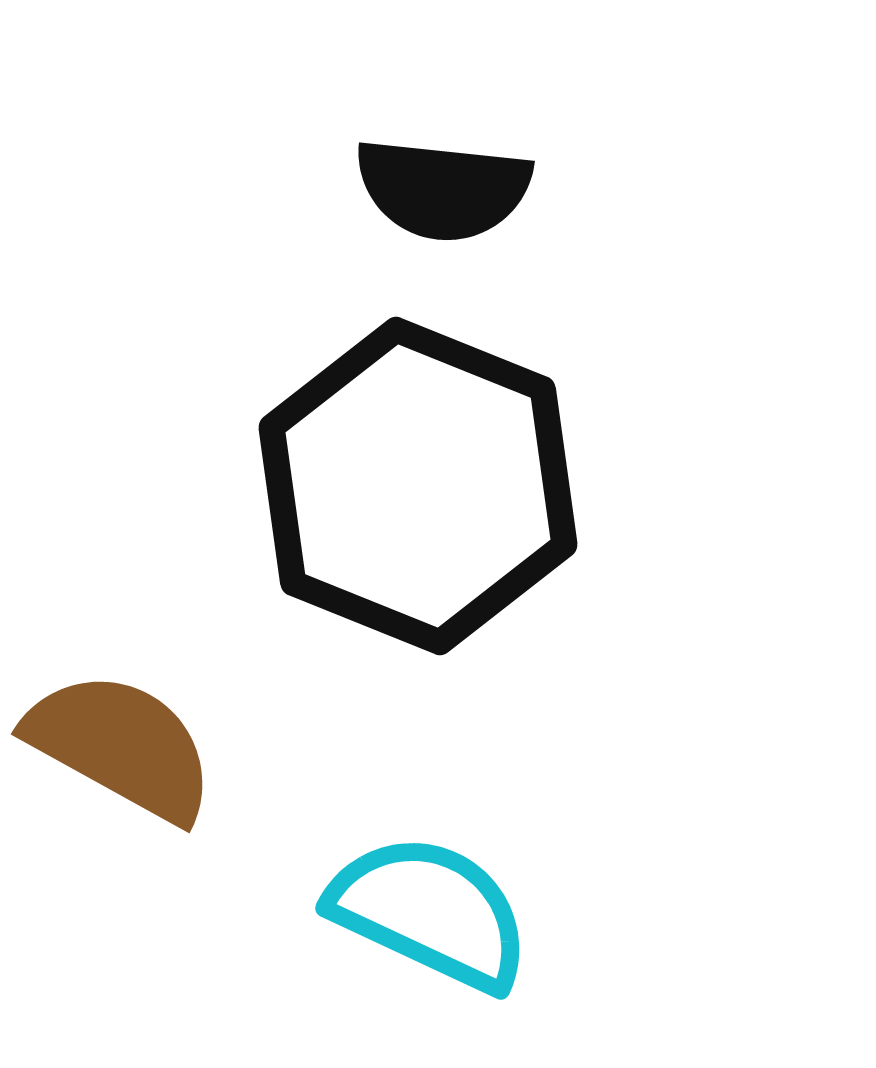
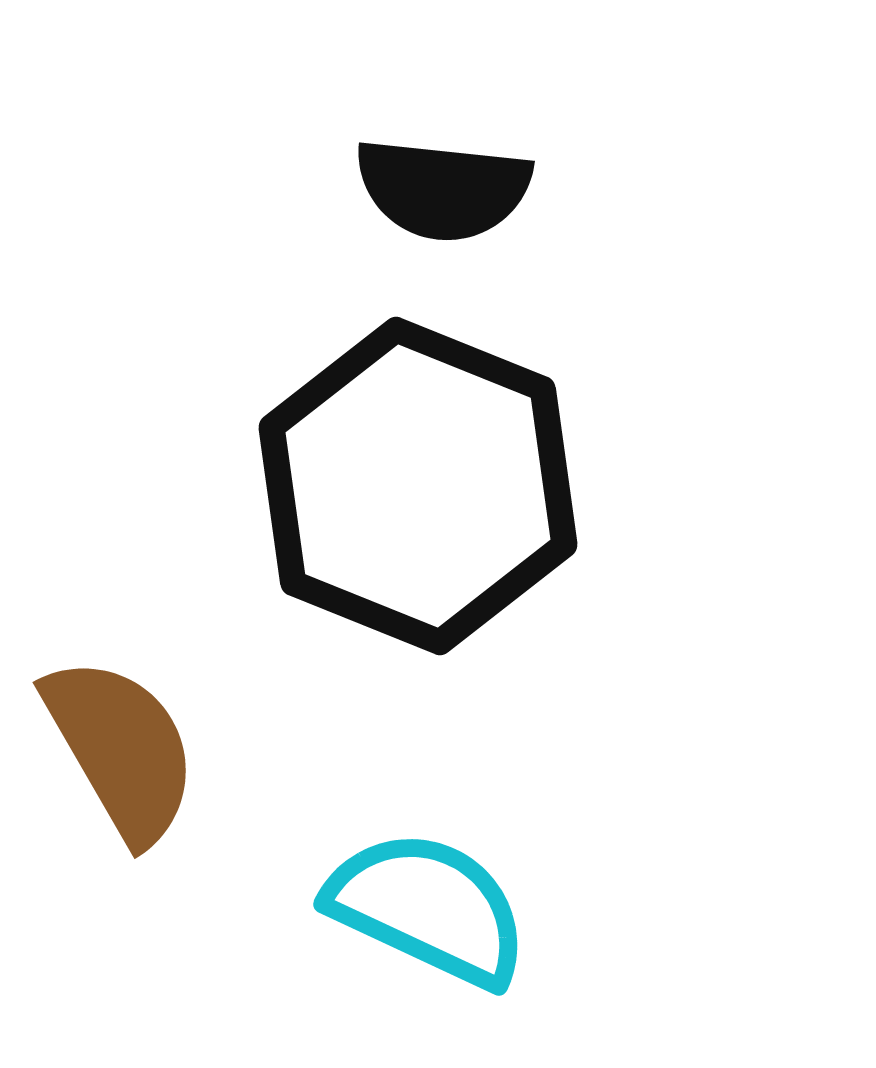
brown semicircle: moved 3 px down; rotated 31 degrees clockwise
cyan semicircle: moved 2 px left, 4 px up
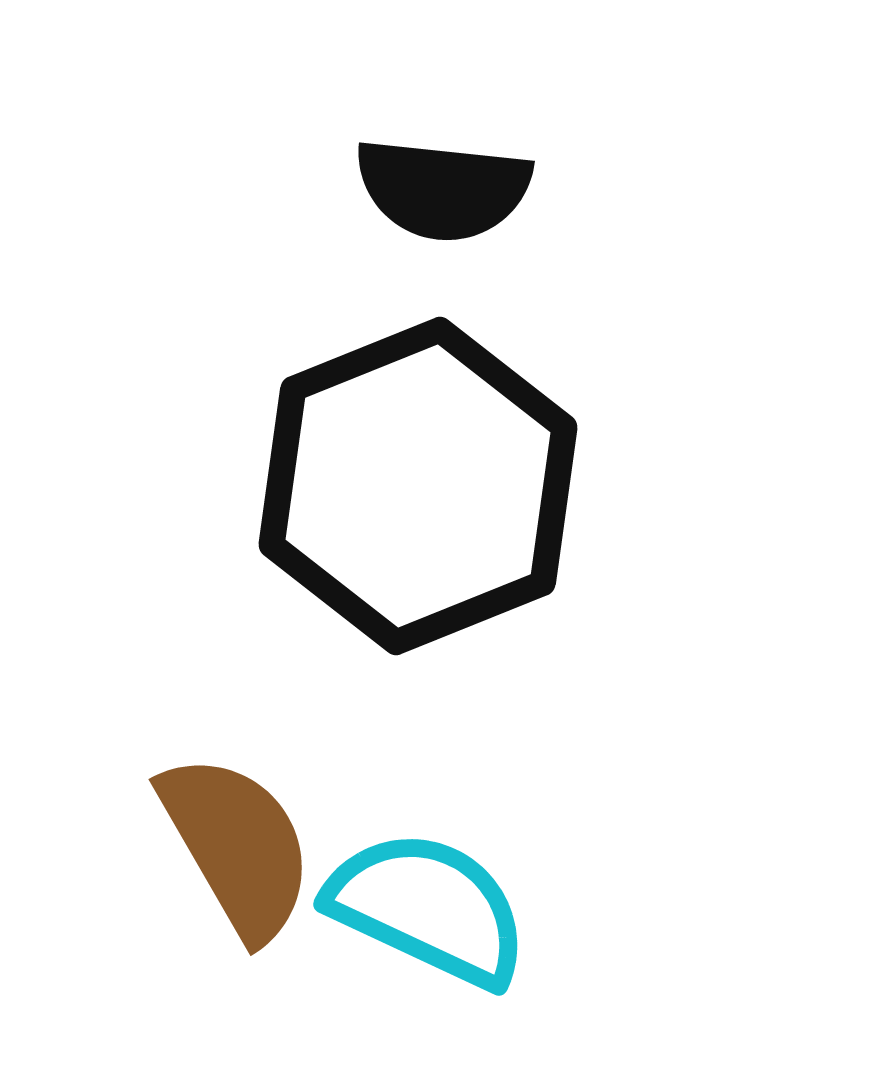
black hexagon: rotated 16 degrees clockwise
brown semicircle: moved 116 px right, 97 px down
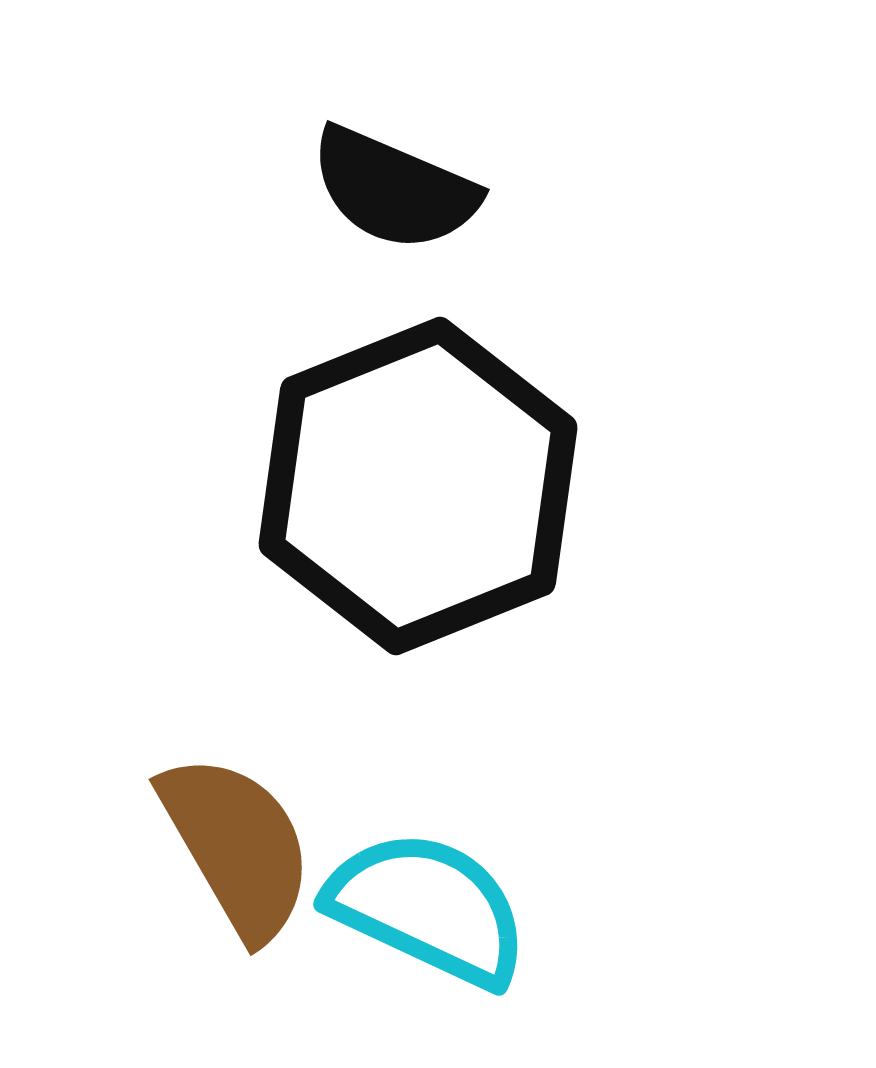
black semicircle: moved 49 px left; rotated 17 degrees clockwise
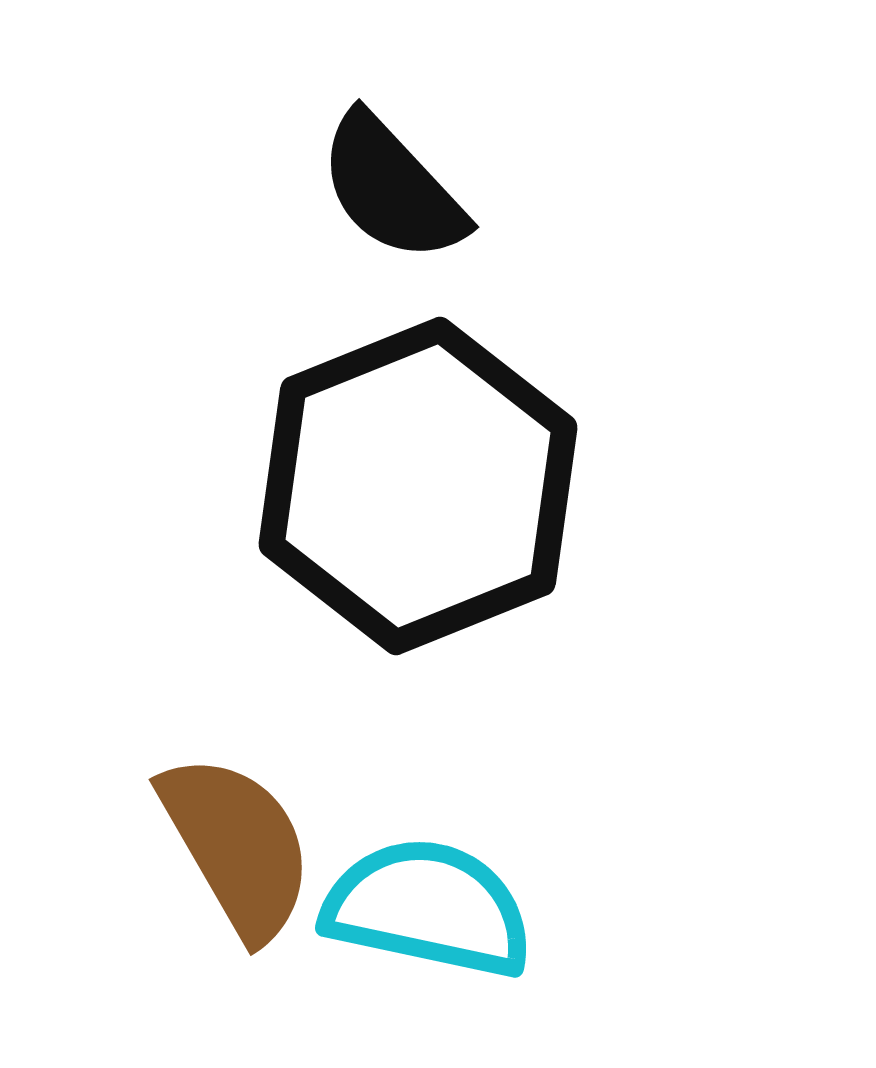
black semicircle: moved 2 px left, 1 px up; rotated 24 degrees clockwise
cyan semicircle: rotated 13 degrees counterclockwise
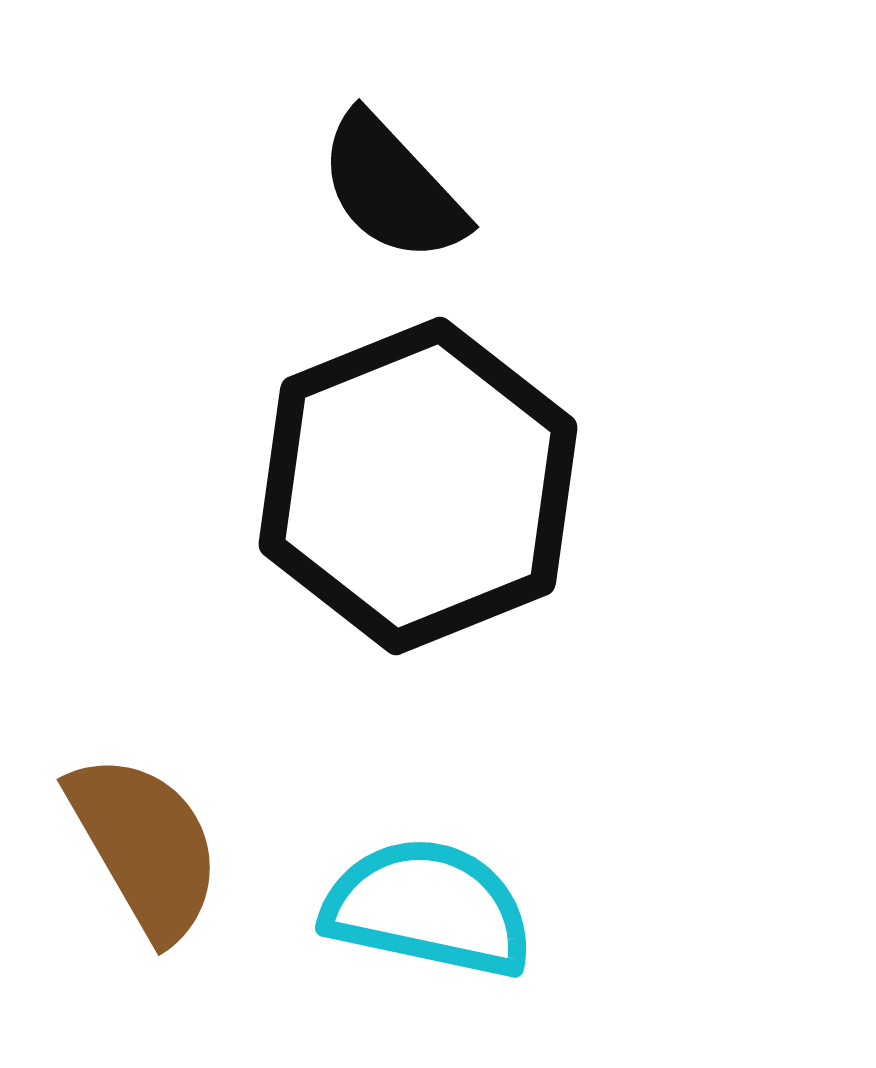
brown semicircle: moved 92 px left
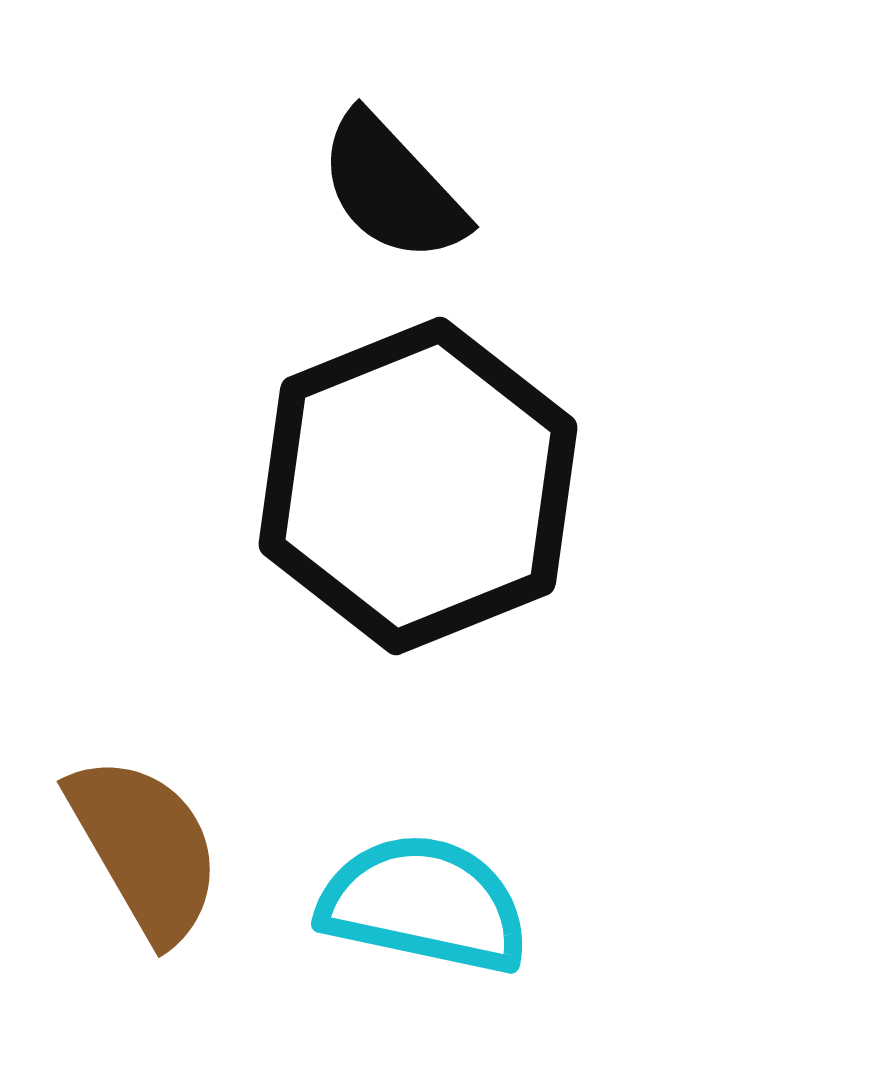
brown semicircle: moved 2 px down
cyan semicircle: moved 4 px left, 4 px up
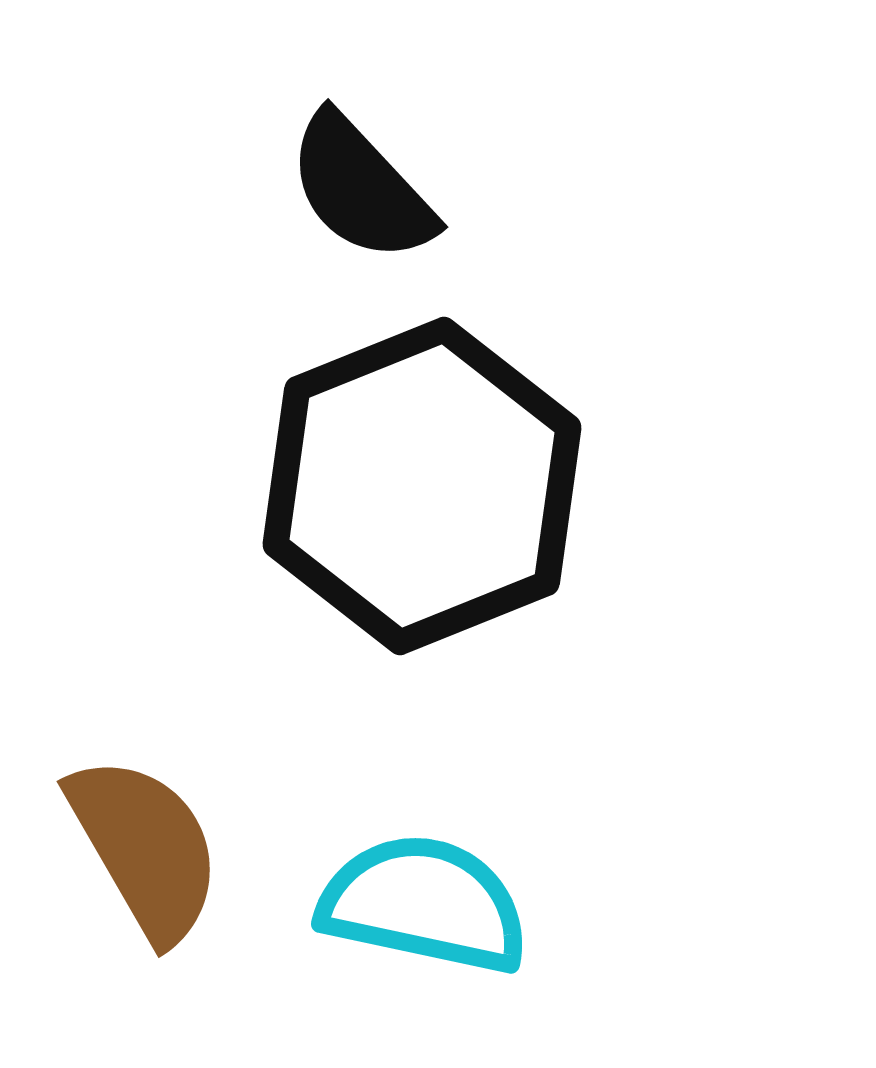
black semicircle: moved 31 px left
black hexagon: moved 4 px right
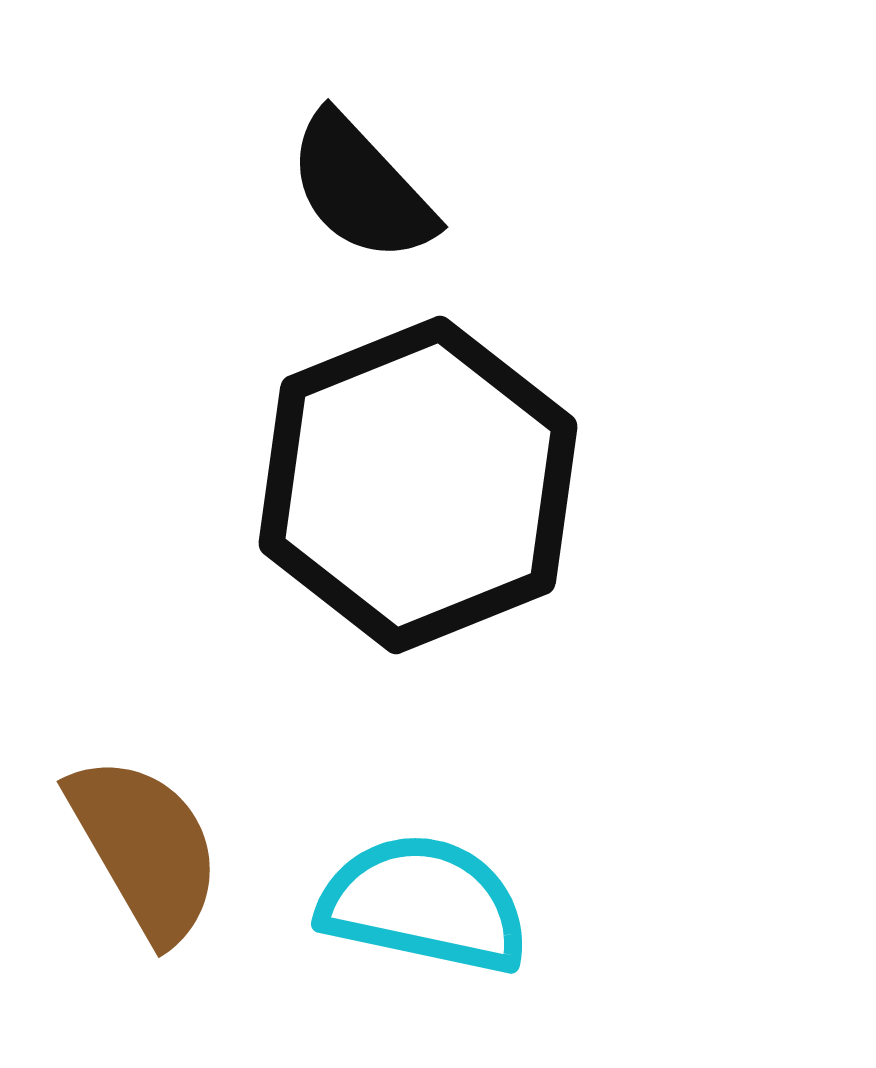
black hexagon: moved 4 px left, 1 px up
